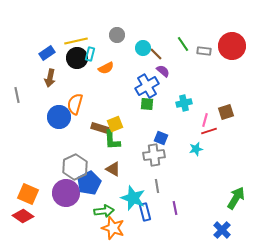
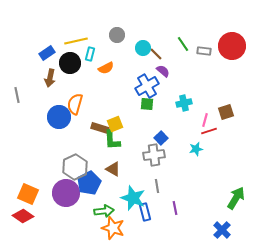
black circle at (77, 58): moved 7 px left, 5 px down
blue square at (161, 138): rotated 24 degrees clockwise
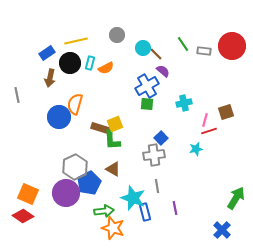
cyan rectangle at (90, 54): moved 9 px down
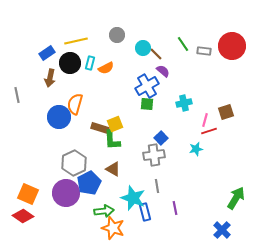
gray hexagon at (75, 167): moved 1 px left, 4 px up
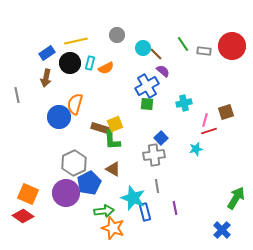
brown arrow at (50, 78): moved 4 px left
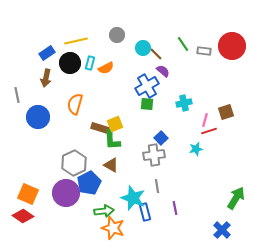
blue circle at (59, 117): moved 21 px left
brown triangle at (113, 169): moved 2 px left, 4 px up
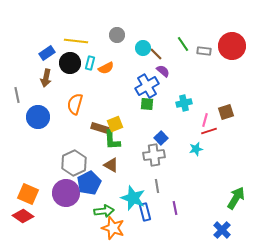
yellow line at (76, 41): rotated 20 degrees clockwise
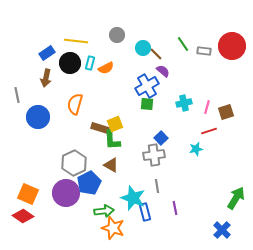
pink line at (205, 120): moved 2 px right, 13 px up
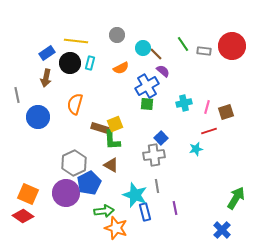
orange semicircle at (106, 68): moved 15 px right
cyan star at (133, 198): moved 2 px right, 3 px up
orange star at (113, 228): moved 3 px right
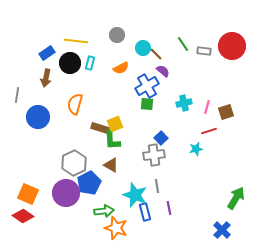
gray line at (17, 95): rotated 21 degrees clockwise
purple line at (175, 208): moved 6 px left
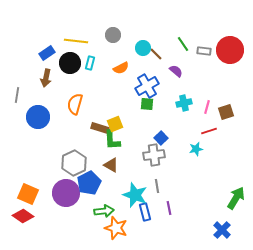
gray circle at (117, 35): moved 4 px left
red circle at (232, 46): moved 2 px left, 4 px down
purple semicircle at (163, 71): moved 13 px right
